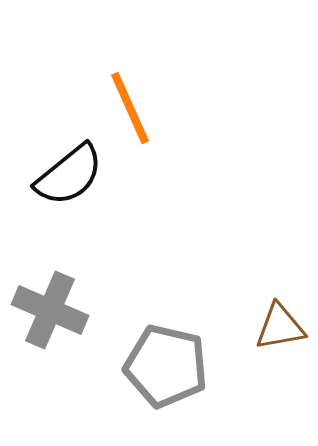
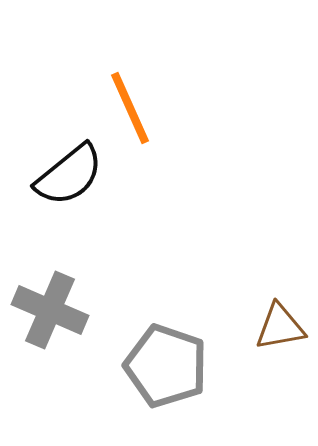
gray pentagon: rotated 6 degrees clockwise
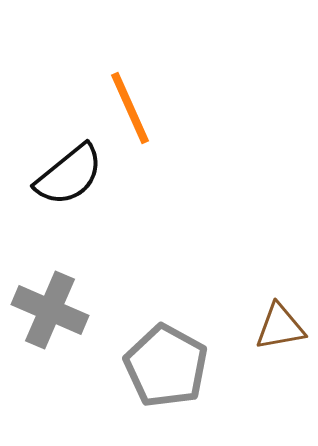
gray pentagon: rotated 10 degrees clockwise
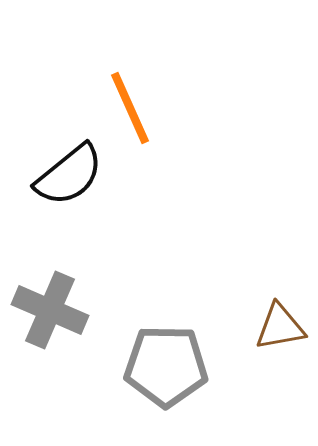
gray pentagon: rotated 28 degrees counterclockwise
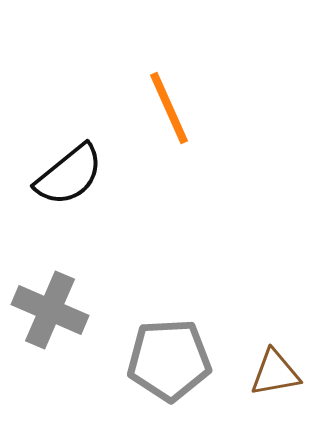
orange line: moved 39 px right
brown triangle: moved 5 px left, 46 px down
gray pentagon: moved 3 px right, 6 px up; rotated 4 degrees counterclockwise
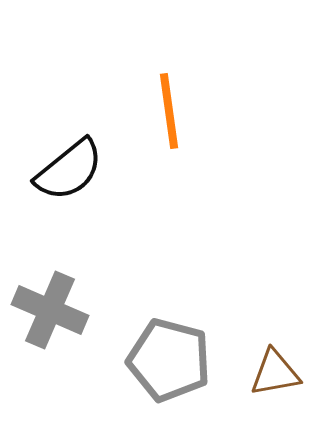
orange line: moved 3 px down; rotated 16 degrees clockwise
black semicircle: moved 5 px up
gray pentagon: rotated 18 degrees clockwise
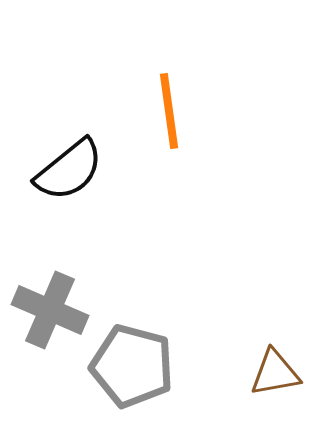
gray pentagon: moved 37 px left, 6 px down
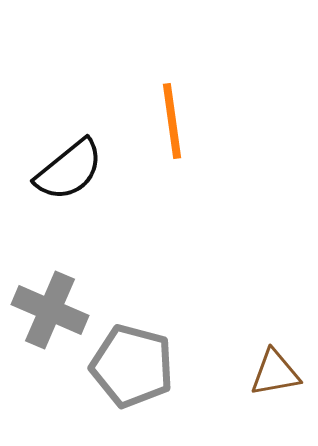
orange line: moved 3 px right, 10 px down
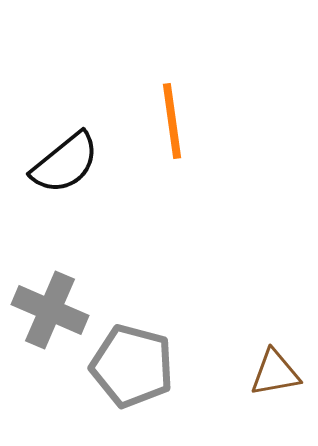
black semicircle: moved 4 px left, 7 px up
